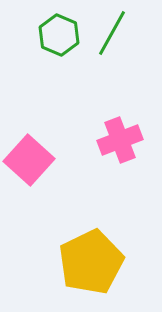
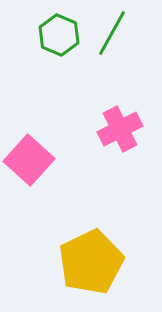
pink cross: moved 11 px up; rotated 6 degrees counterclockwise
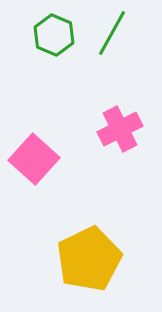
green hexagon: moved 5 px left
pink square: moved 5 px right, 1 px up
yellow pentagon: moved 2 px left, 3 px up
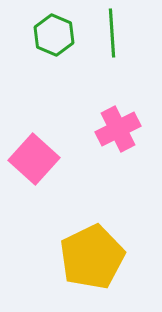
green line: rotated 33 degrees counterclockwise
pink cross: moved 2 px left
yellow pentagon: moved 3 px right, 2 px up
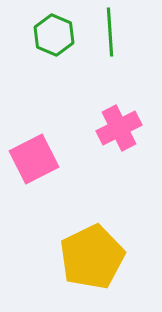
green line: moved 2 px left, 1 px up
pink cross: moved 1 px right, 1 px up
pink square: rotated 21 degrees clockwise
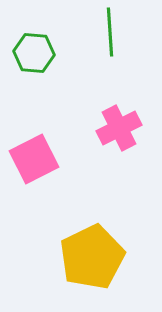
green hexagon: moved 20 px left, 18 px down; rotated 18 degrees counterclockwise
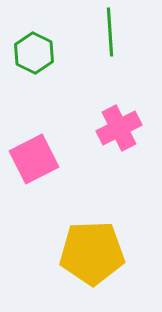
green hexagon: rotated 21 degrees clockwise
yellow pentagon: moved 4 px up; rotated 24 degrees clockwise
